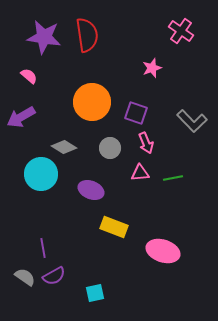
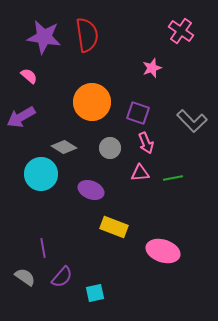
purple square: moved 2 px right
purple semicircle: moved 8 px right, 1 px down; rotated 20 degrees counterclockwise
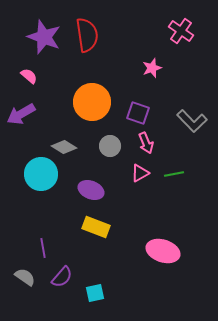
purple star: rotated 12 degrees clockwise
purple arrow: moved 3 px up
gray circle: moved 2 px up
pink triangle: rotated 24 degrees counterclockwise
green line: moved 1 px right, 4 px up
yellow rectangle: moved 18 px left
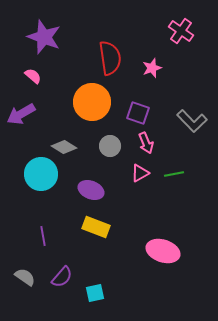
red semicircle: moved 23 px right, 23 px down
pink semicircle: moved 4 px right
purple line: moved 12 px up
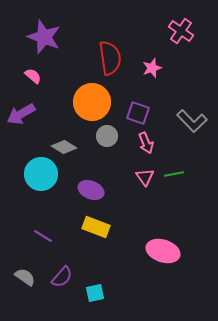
gray circle: moved 3 px left, 10 px up
pink triangle: moved 5 px right, 4 px down; rotated 36 degrees counterclockwise
purple line: rotated 48 degrees counterclockwise
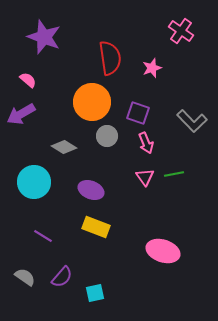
pink semicircle: moved 5 px left, 4 px down
cyan circle: moved 7 px left, 8 px down
